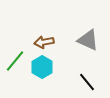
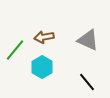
brown arrow: moved 5 px up
green line: moved 11 px up
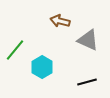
brown arrow: moved 16 px right, 16 px up; rotated 24 degrees clockwise
black line: rotated 66 degrees counterclockwise
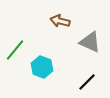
gray triangle: moved 2 px right, 2 px down
cyan hexagon: rotated 10 degrees counterclockwise
black line: rotated 30 degrees counterclockwise
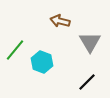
gray triangle: rotated 35 degrees clockwise
cyan hexagon: moved 5 px up
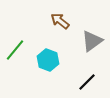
brown arrow: rotated 24 degrees clockwise
gray triangle: moved 2 px right, 1 px up; rotated 25 degrees clockwise
cyan hexagon: moved 6 px right, 2 px up
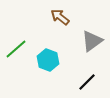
brown arrow: moved 4 px up
green line: moved 1 px right, 1 px up; rotated 10 degrees clockwise
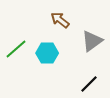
brown arrow: moved 3 px down
cyan hexagon: moved 1 px left, 7 px up; rotated 20 degrees counterclockwise
black line: moved 2 px right, 2 px down
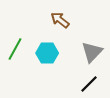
gray triangle: moved 11 px down; rotated 10 degrees counterclockwise
green line: moved 1 px left; rotated 20 degrees counterclockwise
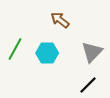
black line: moved 1 px left, 1 px down
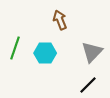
brown arrow: rotated 30 degrees clockwise
green line: moved 1 px up; rotated 10 degrees counterclockwise
cyan hexagon: moved 2 px left
